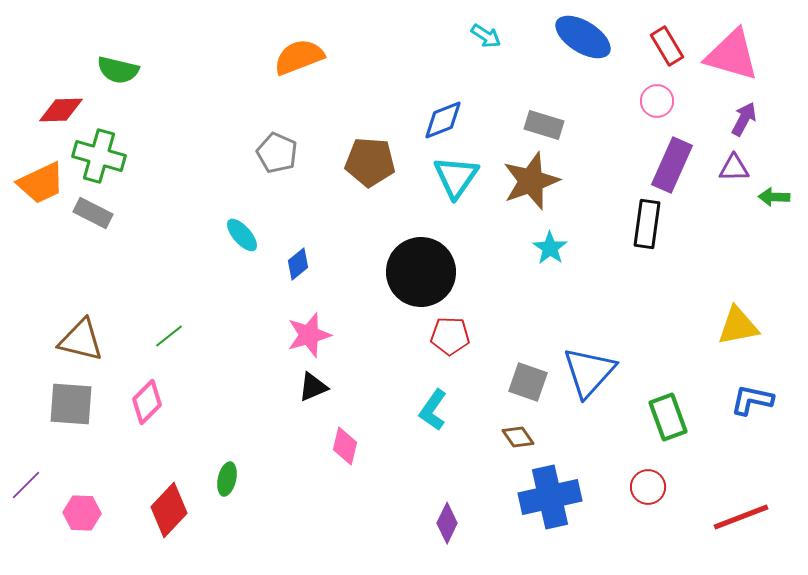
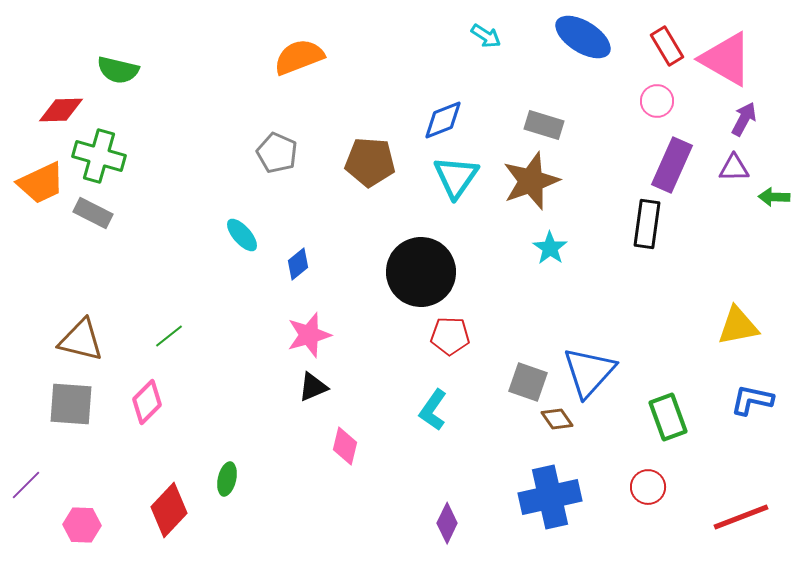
pink triangle at (732, 55): moved 6 px left, 4 px down; rotated 14 degrees clockwise
brown diamond at (518, 437): moved 39 px right, 18 px up
pink hexagon at (82, 513): moved 12 px down
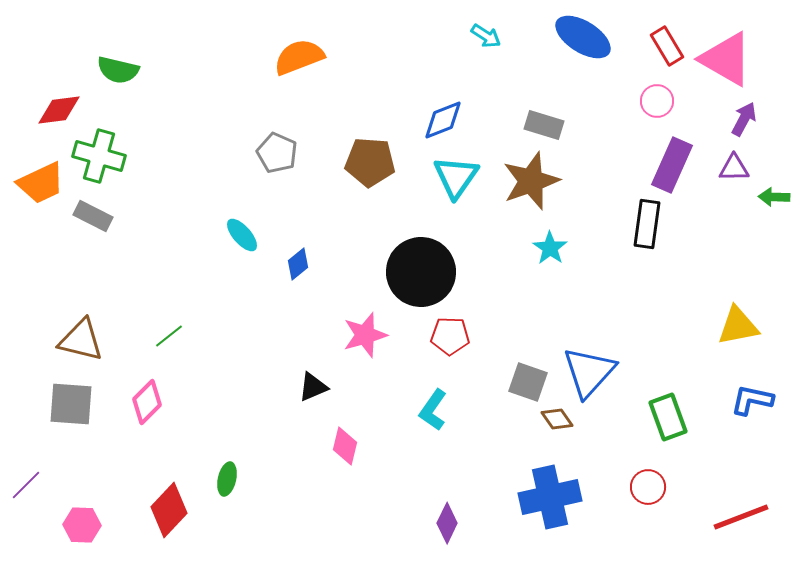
red diamond at (61, 110): moved 2 px left; rotated 6 degrees counterclockwise
gray rectangle at (93, 213): moved 3 px down
pink star at (309, 335): moved 56 px right
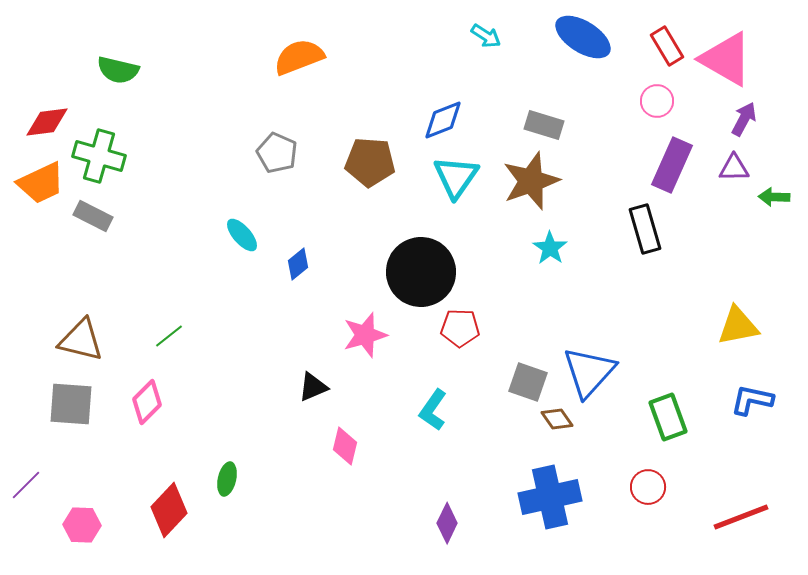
red diamond at (59, 110): moved 12 px left, 12 px down
black rectangle at (647, 224): moved 2 px left, 5 px down; rotated 24 degrees counterclockwise
red pentagon at (450, 336): moved 10 px right, 8 px up
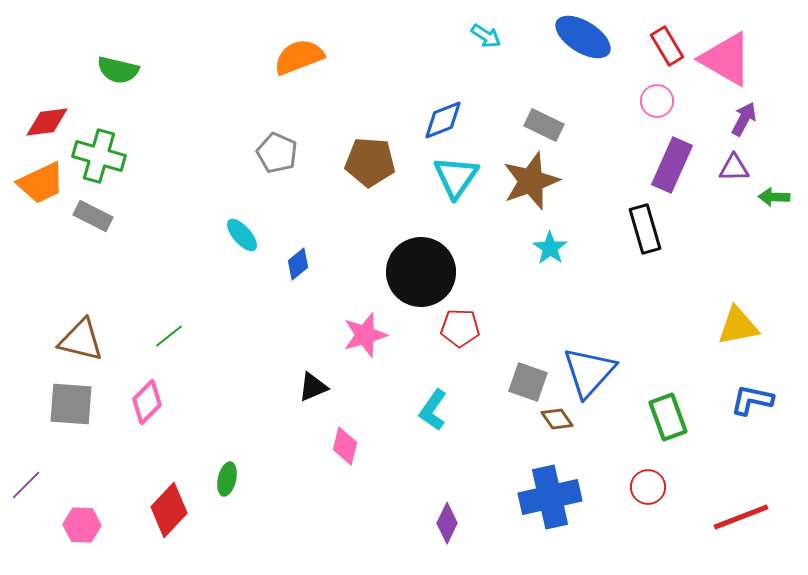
gray rectangle at (544, 125): rotated 9 degrees clockwise
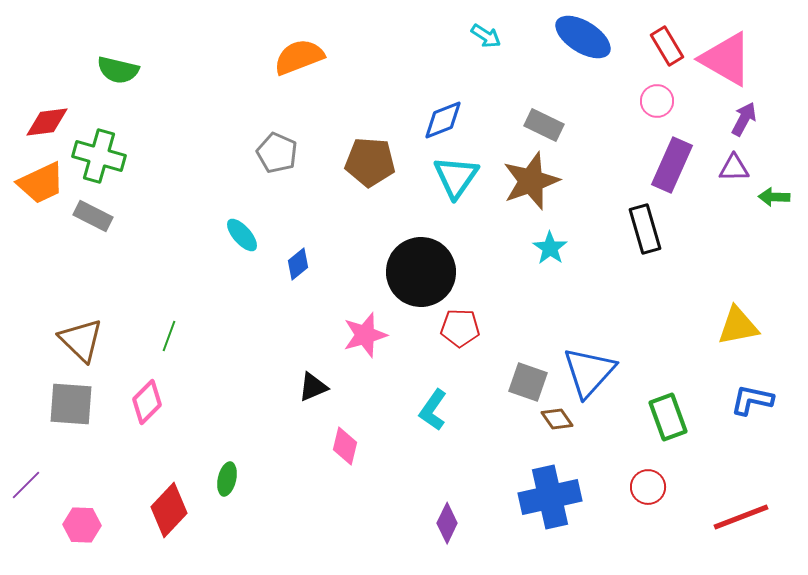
green line at (169, 336): rotated 32 degrees counterclockwise
brown triangle at (81, 340): rotated 30 degrees clockwise
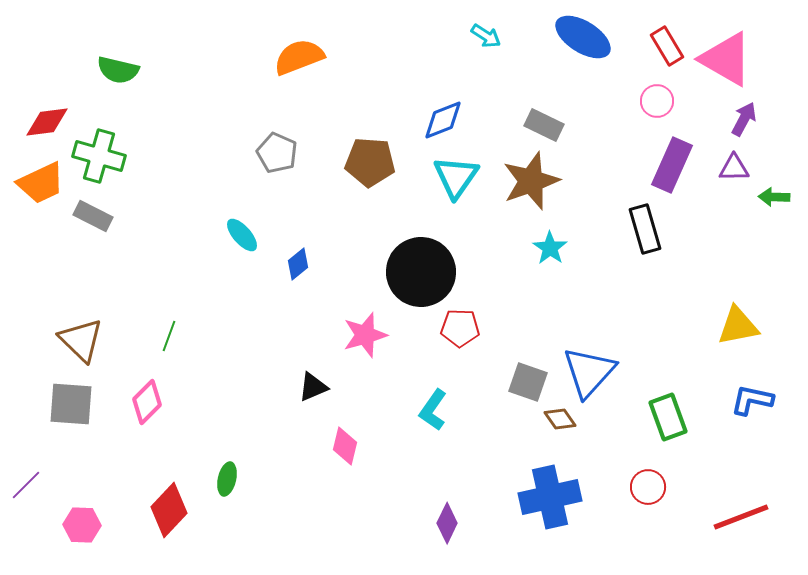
brown diamond at (557, 419): moved 3 px right
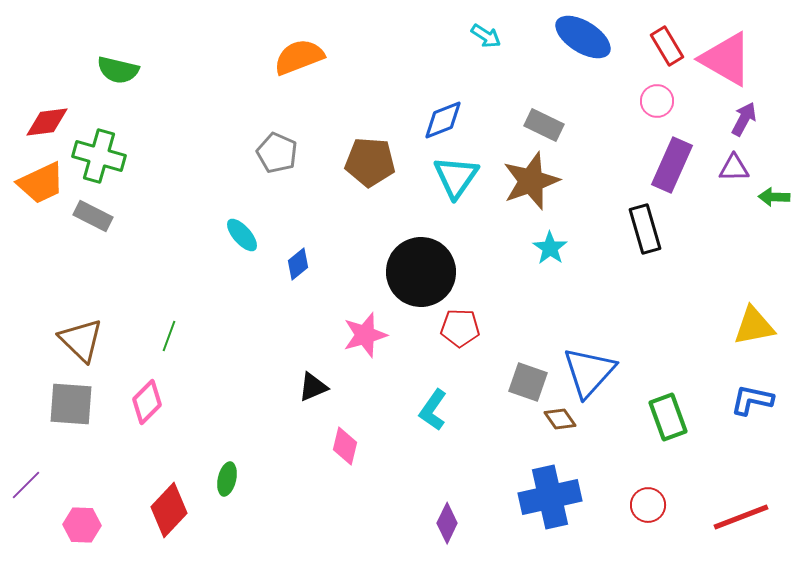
yellow triangle at (738, 326): moved 16 px right
red circle at (648, 487): moved 18 px down
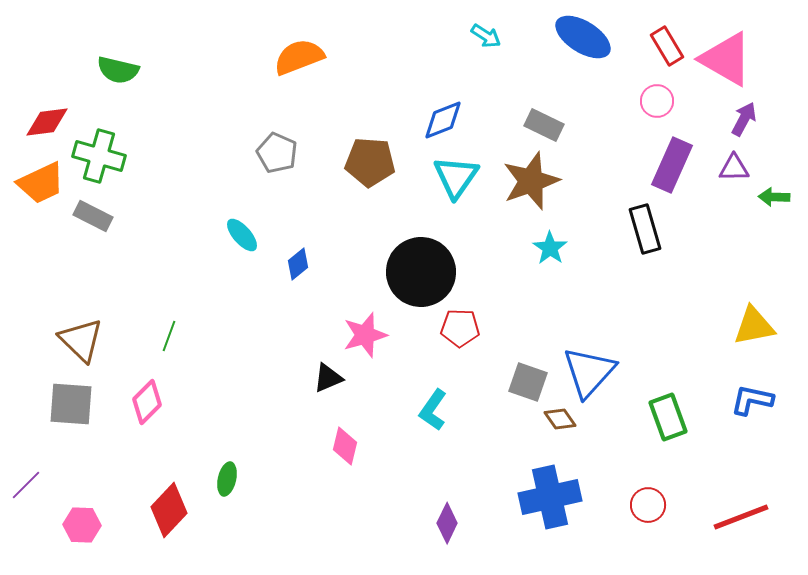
black triangle at (313, 387): moved 15 px right, 9 px up
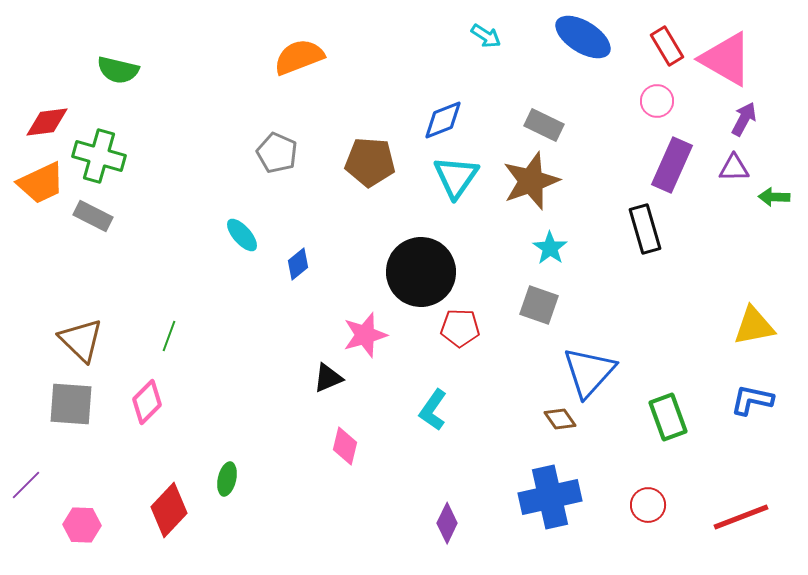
gray square at (528, 382): moved 11 px right, 77 px up
